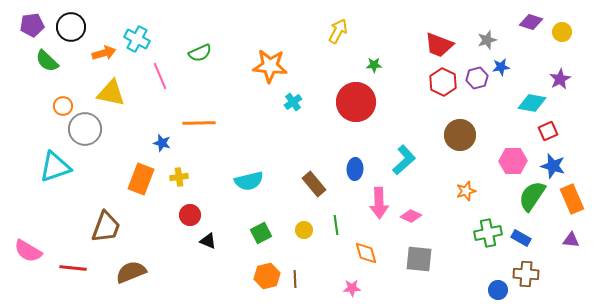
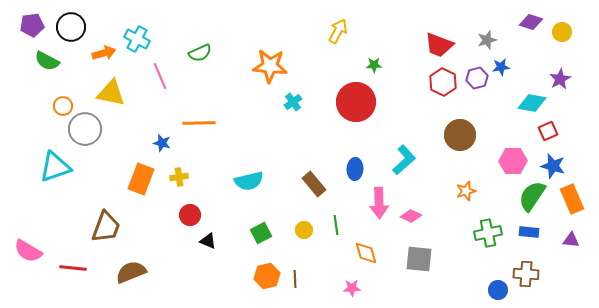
green semicircle at (47, 61): rotated 15 degrees counterclockwise
blue rectangle at (521, 238): moved 8 px right, 6 px up; rotated 24 degrees counterclockwise
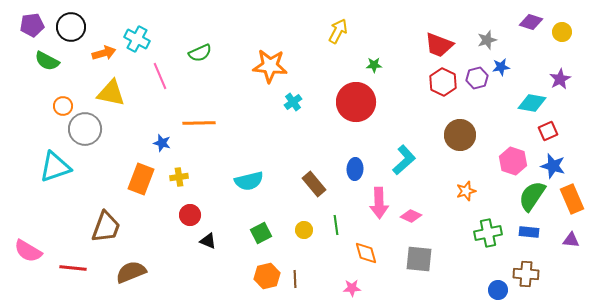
pink hexagon at (513, 161): rotated 20 degrees clockwise
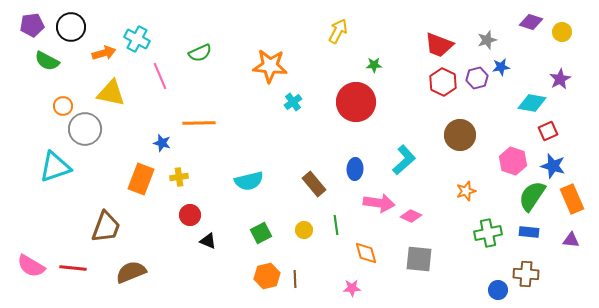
pink arrow at (379, 203): rotated 80 degrees counterclockwise
pink semicircle at (28, 251): moved 3 px right, 15 px down
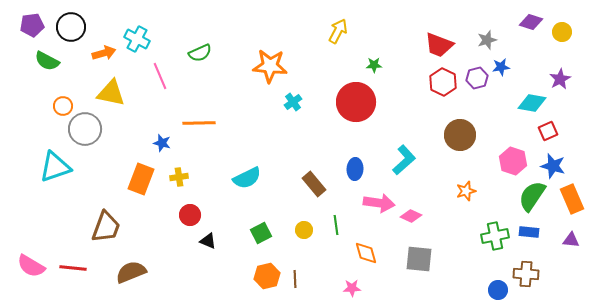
cyan semicircle at (249, 181): moved 2 px left, 3 px up; rotated 12 degrees counterclockwise
green cross at (488, 233): moved 7 px right, 3 px down
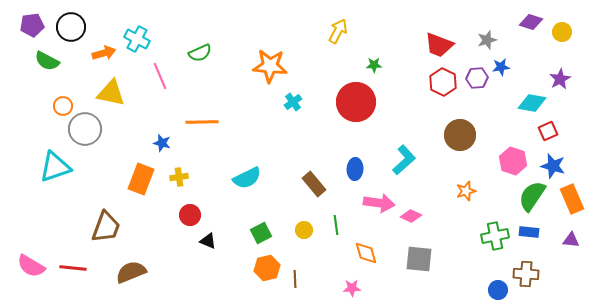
purple hexagon at (477, 78): rotated 10 degrees clockwise
orange line at (199, 123): moved 3 px right, 1 px up
orange hexagon at (267, 276): moved 8 px up
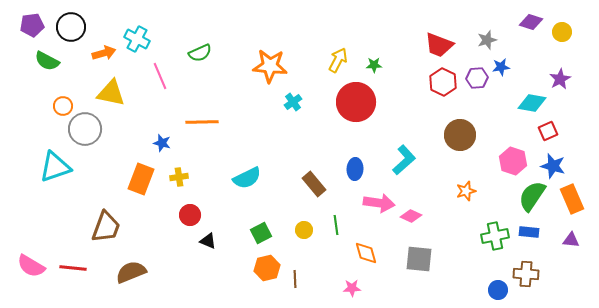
yellow arrow at (338, 31): moved 29 px down
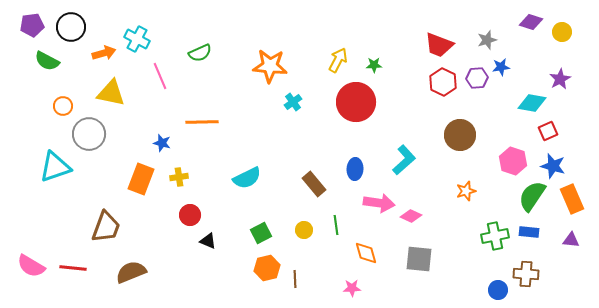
gray circle at (85, 129): moved 4 px right, 5 px down
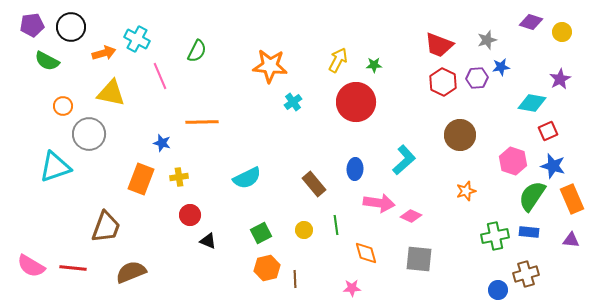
green semicircle at (200, 53): moved 3 px left, 2 px up; rotated 40 degrees counterclockwise
brown cross at (526, 274): rotated 20 degrees counterclockwise
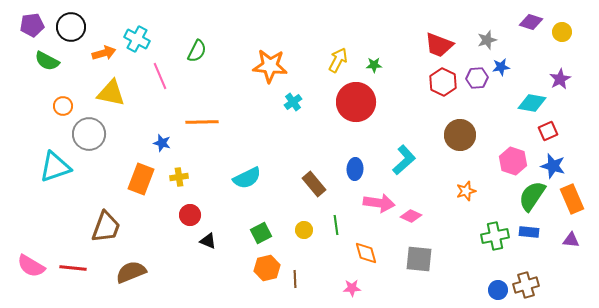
brown cross at (526, 274): moved 11 px down
